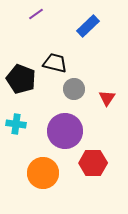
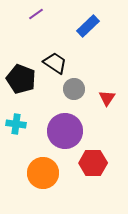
black trapezoid: rotated 20 degrees clockwise
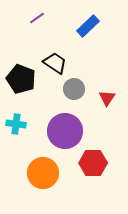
purple line: moved 1 px right, 4 px down
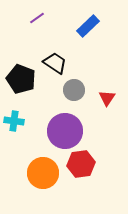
gray circle: moved 1 px down
cyan cross: moved 2 px left, 3 px up
red hexagon: moved 12 px left, 1 px down; rotated 8 degrees counterclockwise
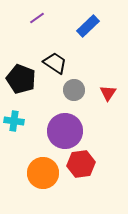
red triangle: moved 1 px right, 5 px up
